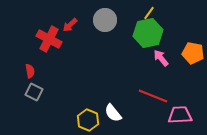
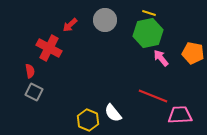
yellow line: rotated 72 degrees clockwise
red cross: moved 9 px down
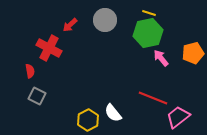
orange pentagon: rotated 25 degrees counterclockwise
gray square: moved 3 px right, 4 px down
red line: moved 2 px down
pink trapezoid: moved 2 px left, 2 px down; rotated 35 degrees counterclockwise
yellow hexagon: rotated 10 degrees clockwise
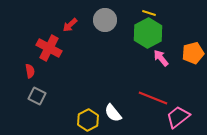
green hexagon: rotated 16 degrees counterclockwise
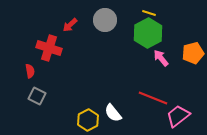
red cross: rotated 10 degrees counterclockwise
pink trapezoid: moved 1 px up
